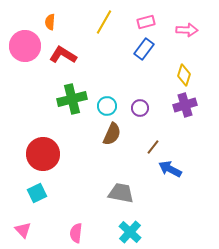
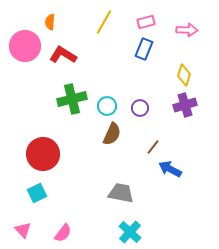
blue rectangle: rotated 15 degrees counterclockwise
pink semicircle: moved 13 px left; rotated 150 degrees counterclockwise
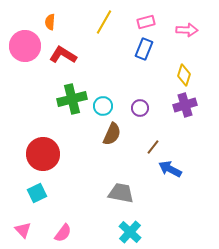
cyan circle: moved 4 px left
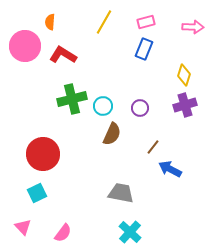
pink arrow: moved 6 px right, 3 px up
pink triangle: moved 3 px up
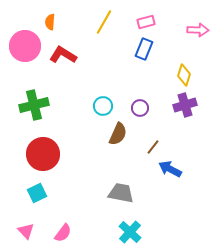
pink arrow: moved 5 px right, 3 px down
green cross: moved 38 px left, 6 px down
brown semicircle: moved 6 px right
pink triangle: moved 3 px right, 4 px down
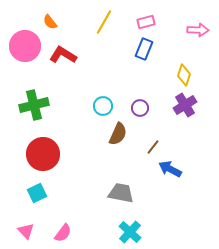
orange semicircle: rotated 42 degrees counterclockwise
purple cross: rotated 15 degrees counterclockwise
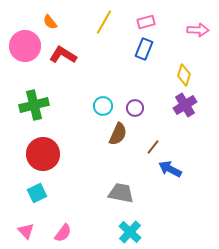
purple circle: moved 5 px left
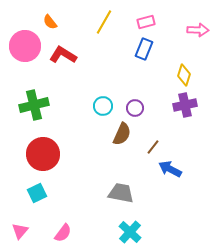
purple cross: rotated 20 degrees clockwise
brown semicircle: moved 4 px right
pink triangle: moved 6 px left; rotated 24 degrees clockwise
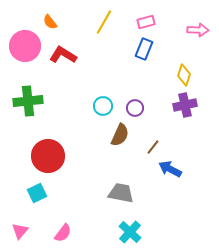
green cross: moved 6 px left, 4 px up; rotated 8 degrees clockwise
brown semicircle: moved 2 px left, 1 px down
red circle: moved 5 px right, 2 px down
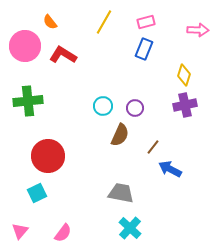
cyan cross: moved 4 px up
